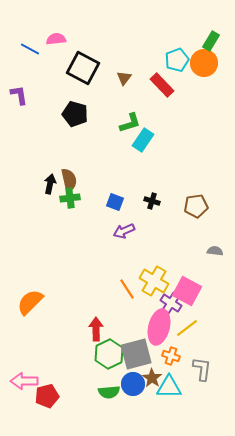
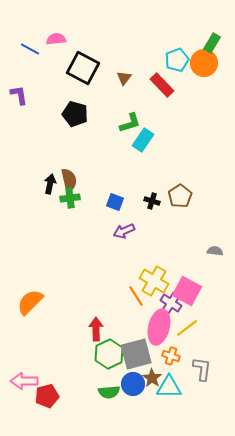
green rectangle: moved 1 px right, 2 px down
brown pentagon: moved 16 px left, 10 px up; rotated 25 degrees counterclockwise
orange line: moved 9 px right, 7 px down
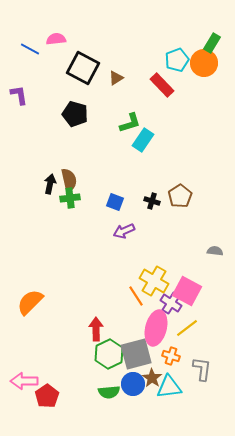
brown triangle: moved 8 px left; rotated 21 degrees clockwise
pink ellipse: moved 3 px left, 1 px down
cyan triangle: rotated 8 degrees counterclockwise
red pentagon: rotated 20 degrees counterclockwise
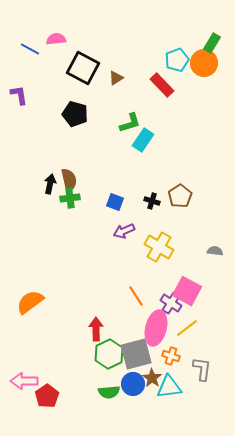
yellow cross: moved 5 px right, 34 px up
orange semicircle: rotated 8 degrees clockwise
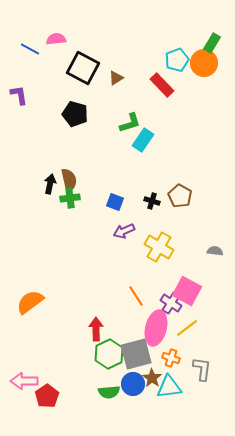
brown pentagon: rotated 10 degrees counterclockwise
orange cross: moved 2 px down
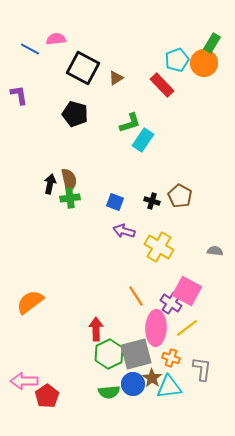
purple arrow: rotated 40 degrees clockwise
pink ellipse: rotated 12 degrees counterclockwise
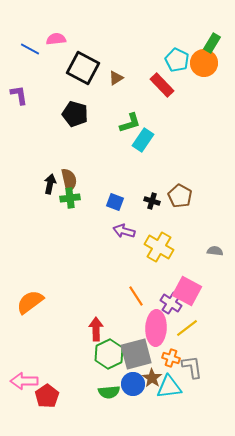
cyan pentagon: rotated 25 degrees counterclockwise
gray L-shape: moved 10 px left, 2 px up; rotated 15 degrees counterclockwise
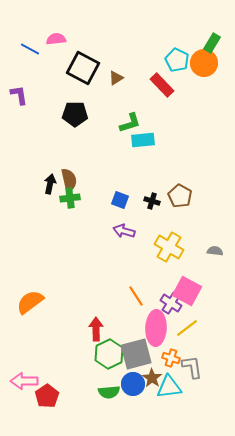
black pentagon: rotated 15 degrees counterclockwise
cyan rectangle: rotated 50 degrees clockwise
blue square: moved 5 px right, 2 px up
yellow cross: moved 10 px right
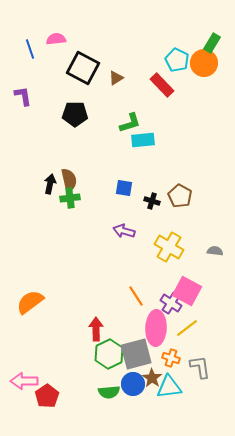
blue line: rotated 42 degrees clockwise
purple L-shape: moved 4 px right, 1 px down
blue square: moved 4 px right, 12 px up; rotated 12 degrees counterclockwise
gray L-shape: moved 8 px right
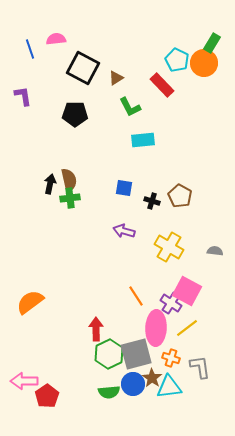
green L-shape: moved 16 px up; rotated 80 degrees clockwise
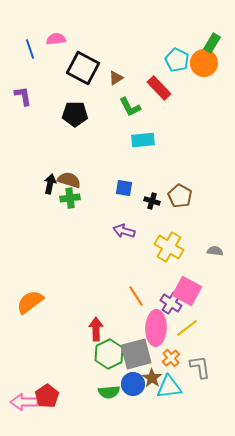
red rectangle: moved 3 px left, 3 px down
brown semicircle: rotated 60 degrees counterclockwise
orange cross: rotated 30 degrees clockwise
pink arrow: moved 21 px down
